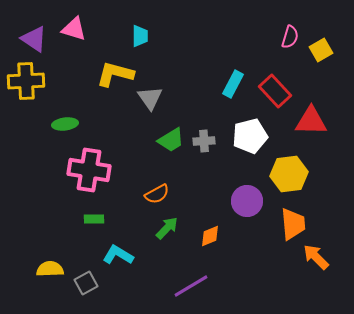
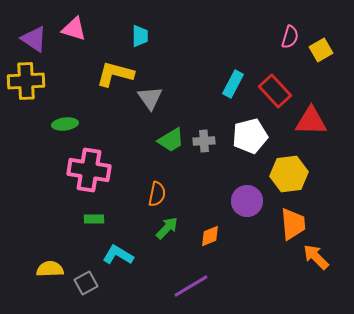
orange semicircle: rotated 50 degrees counterclockwise
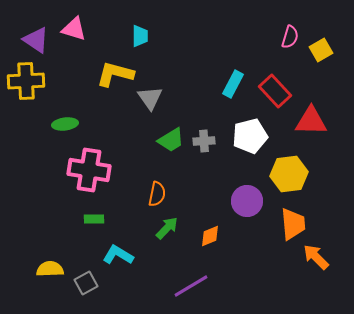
purple triangle: moved 2 px right, 1 px down
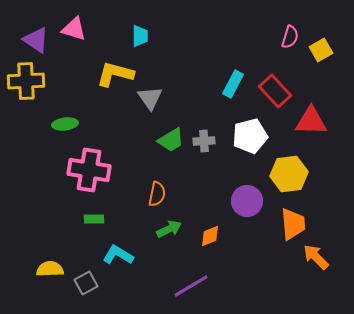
green arrow: moved 2 px right, 1 px down; rotated 20 degrees clockwise
